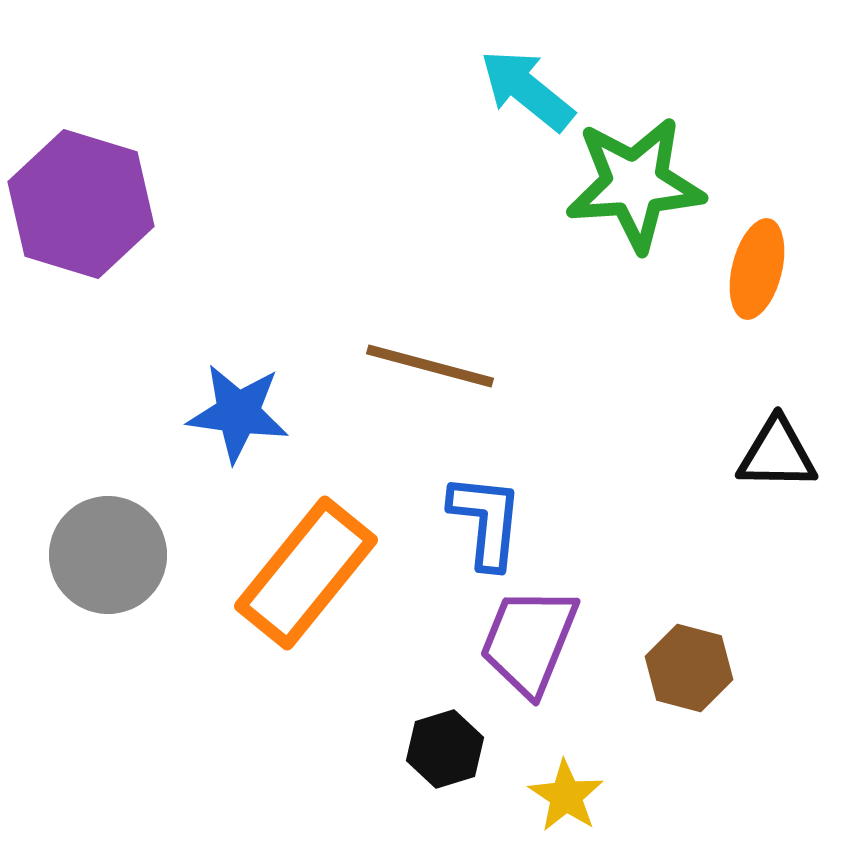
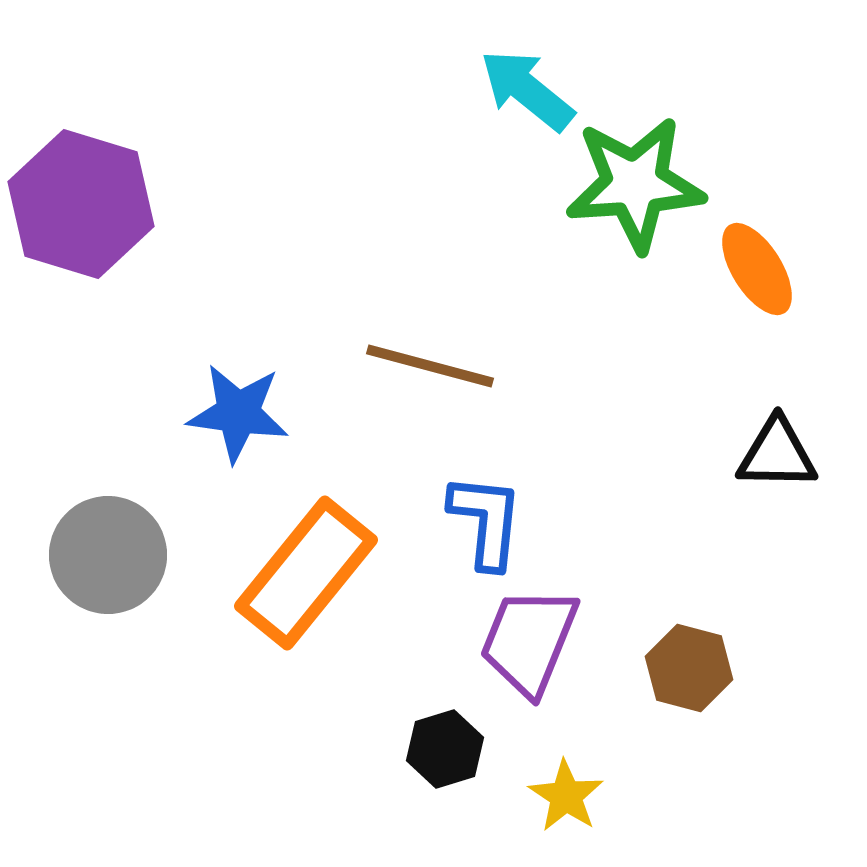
orange ellipse: rotated 46 degrees counterclockwise
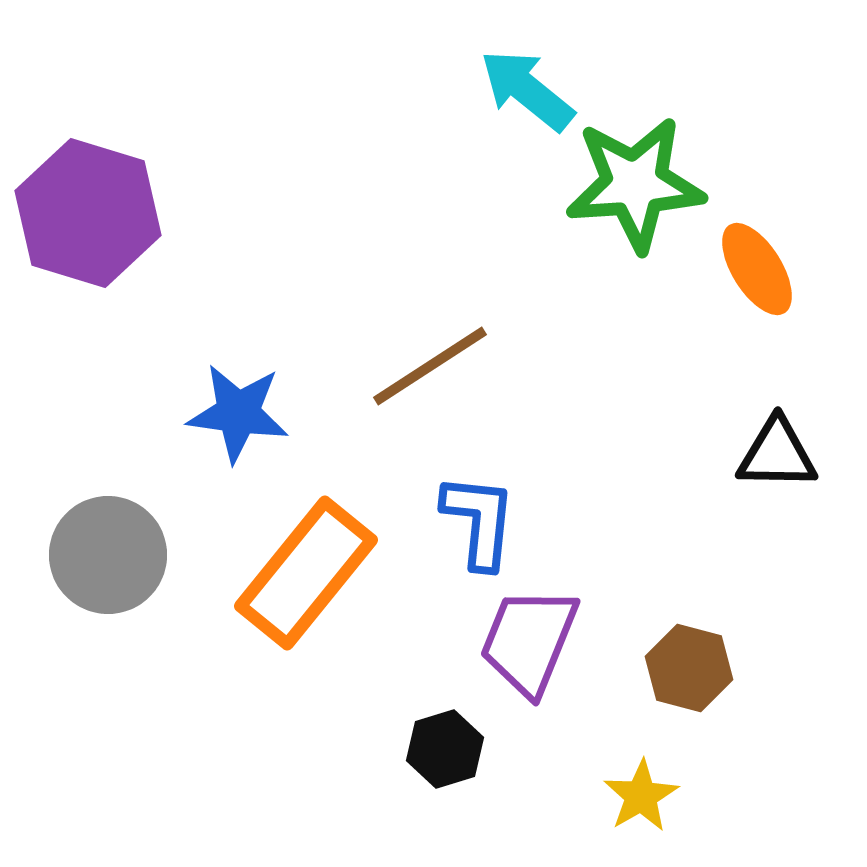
purple hexagon: moved 7 px right, 9 px down
brown line: rotated 48 degrees counterclockwise
blue L-shape: moved 7 px left
yellow star: moved 75 px right; rotated 8 degrees clockwise
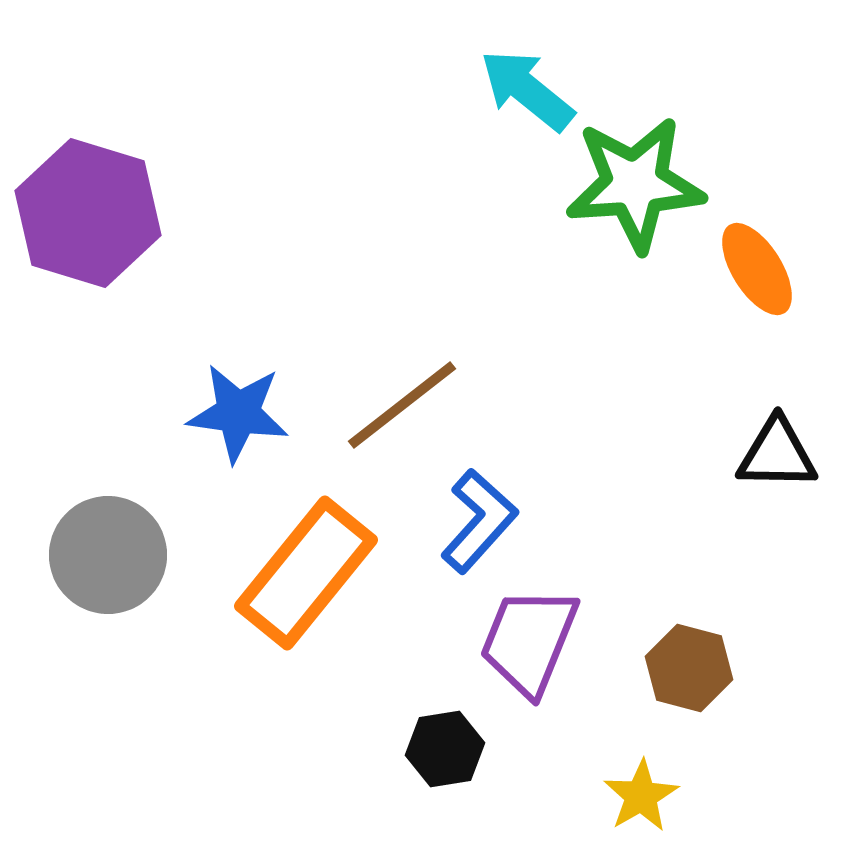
brown line: moved 28 px left, 39 px down; rotated 5 degrees counterclockwise
blue L-shape: rotated 36 degrees clockwise
black hexagon: rotated 8 degrees clockwise
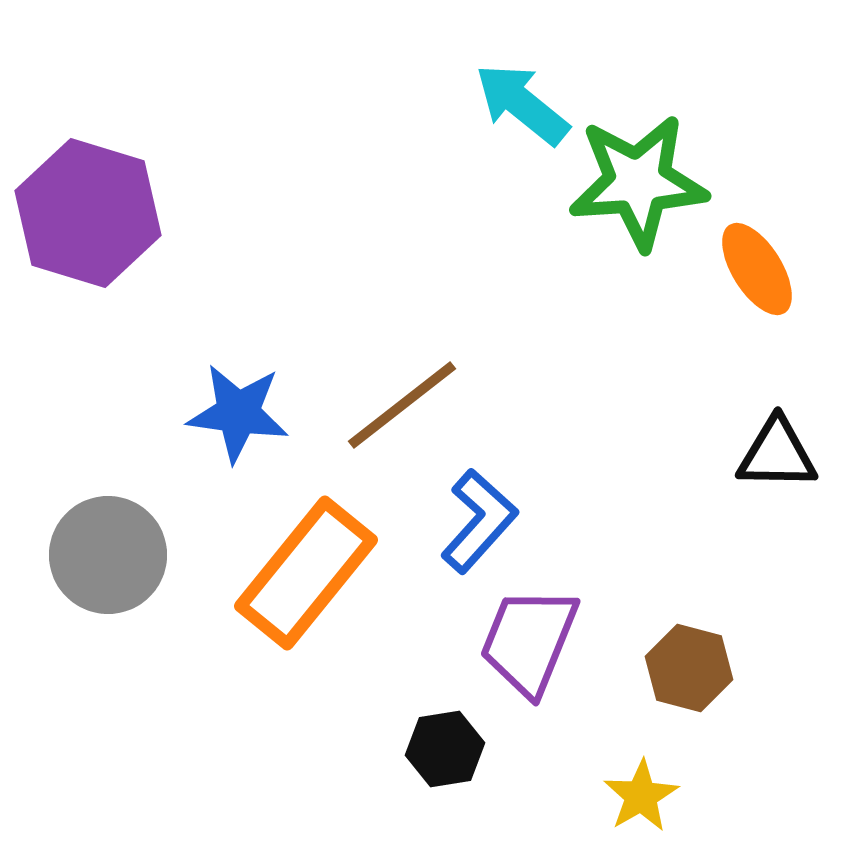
cyan arrow: moved 5 px left, 14 px down
green star: moved 3 px right, 2 px up
